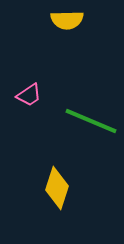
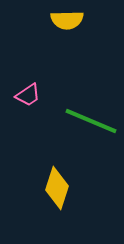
pink trapezoid: moved 1 px left
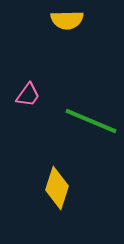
pink trapezoid: rotated 20 degrees counterclockwise
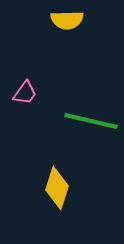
pink trapezoid: moved 3 px left, 2 px up
green line: rotated 10 degrees counterclockwise
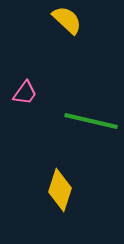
yellow semicircle: rotated 136 degrees counterclockwise
yellow diamond: moved 3 px right, 2 px down
